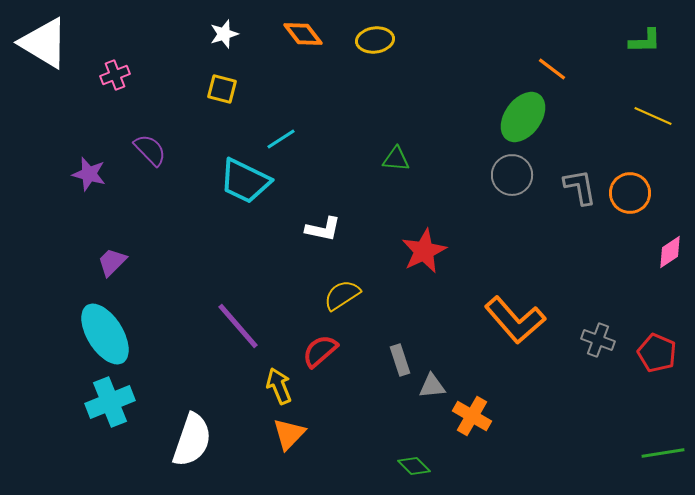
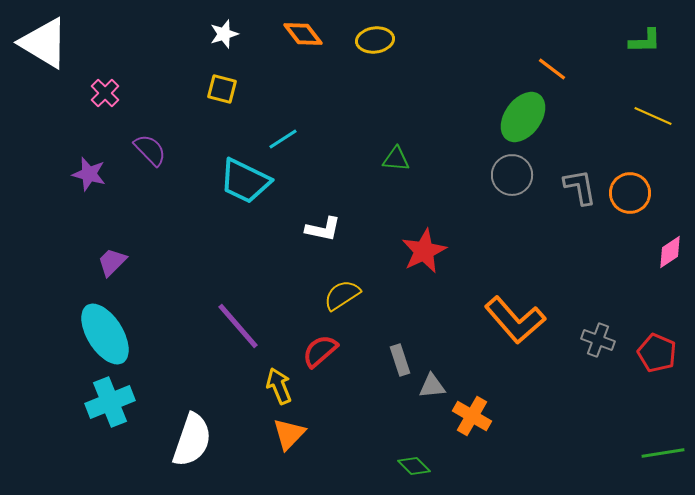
pink cross: moved 10 px left, 18 px down; rotated 24 degrees counterclockwise
cyan line: moved 2 px right
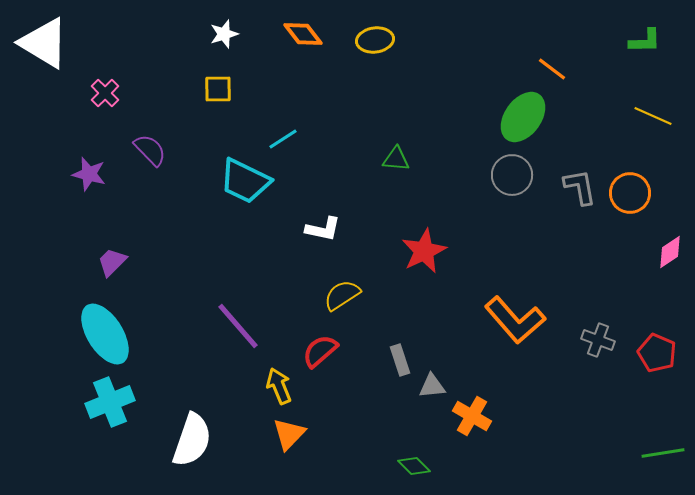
yellow square: moved 4 px left; rotated 16 degrees counterclockwise
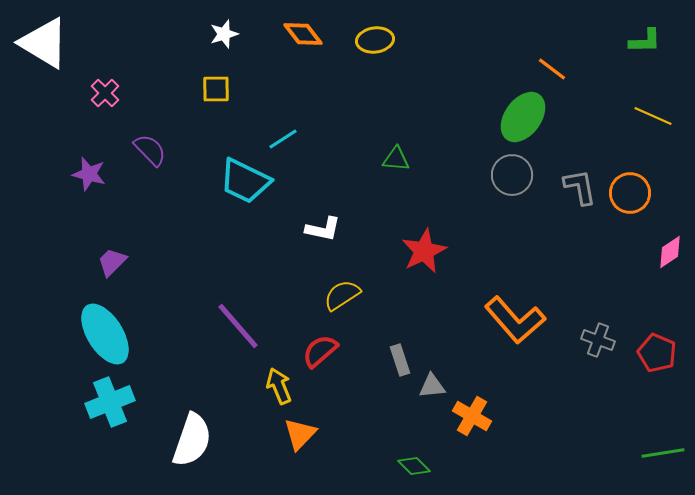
yellow square: moved 2 px left
orange triangle: moved 11 px right
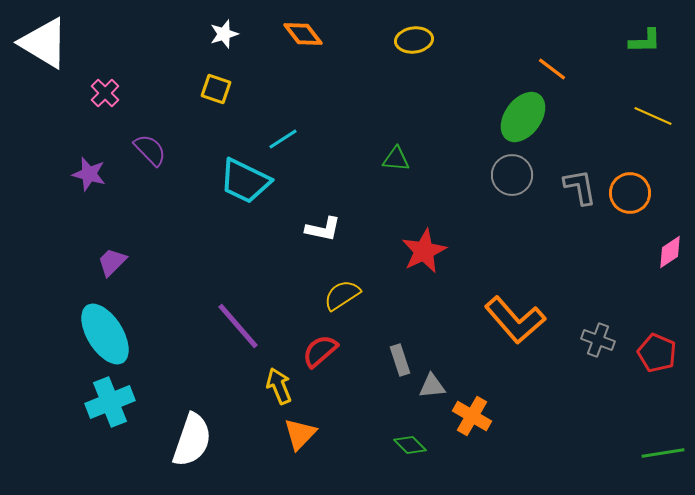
yellow ellipse: moved 39 px right
yellow square: rotated 20 degrees clockwise
green diamond: moved 4 px left, 21 px up
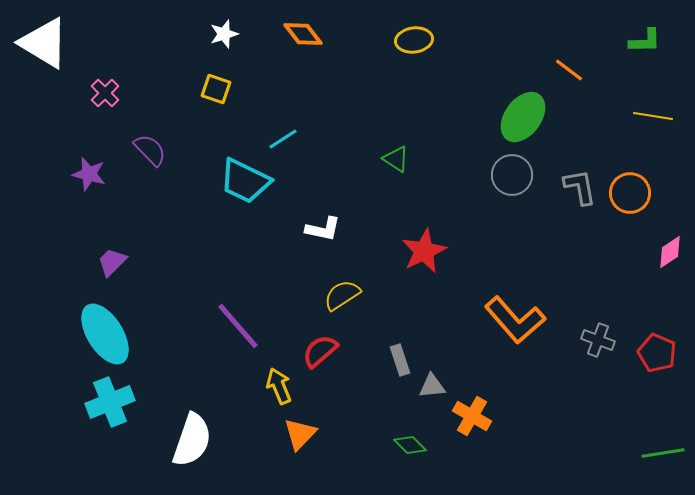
orange line: moved 17 px right, 1 px down
yellow line: rotated 15 degrees counterclockwise
green triangle: rotated 28 degrees clockwise
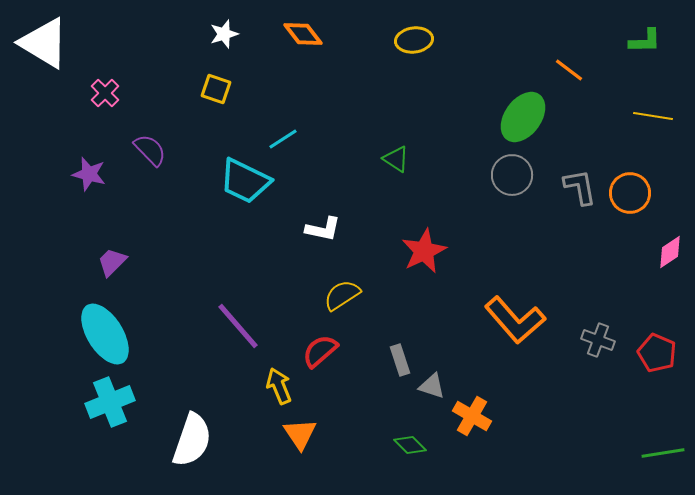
gray triangle: rotated 24 degrees clockwise
orange triangle: rotated 18 degrees counterclockwise
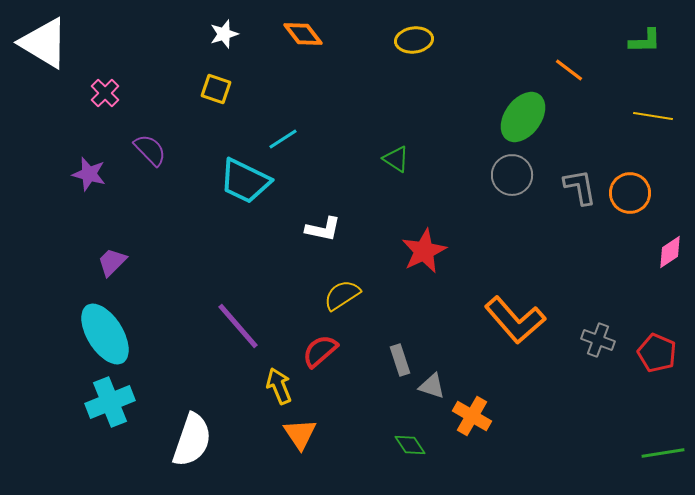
green diamond: rotated 12 degrees clockwise
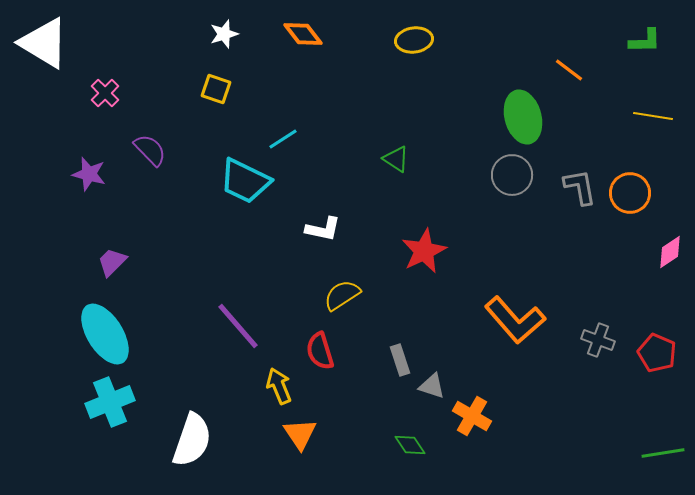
green ellipse: rotated 51 degrees counterclockwise
red semicircle: rotated 66 degrees counterclockwise
